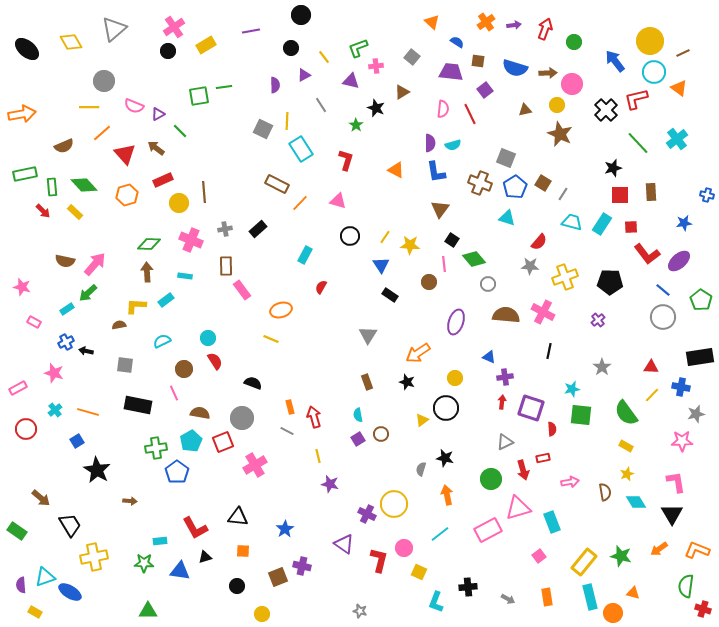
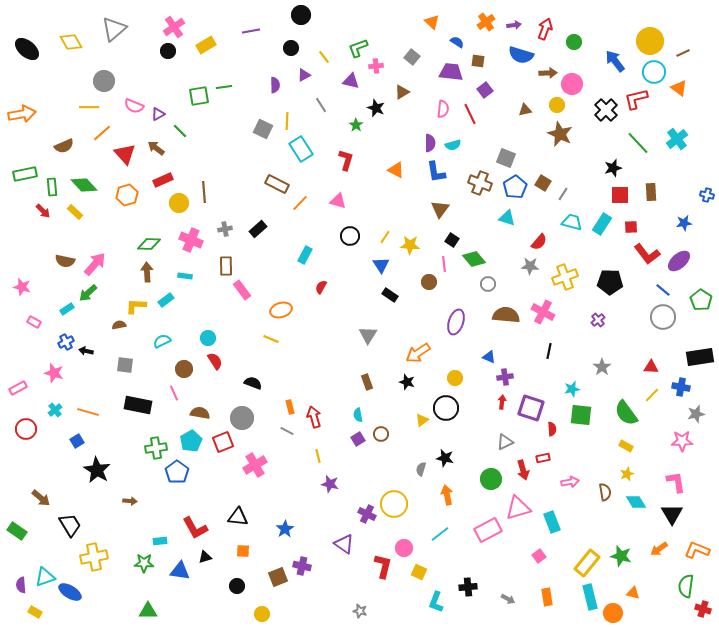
blue semicircle at (515, 68): moved 6 px right, 13 px up
red L-shape at (379, 560): moved 4 px right, 6 px down
yellow rectangle at (584, 562): moved 3 px right, 1 px down
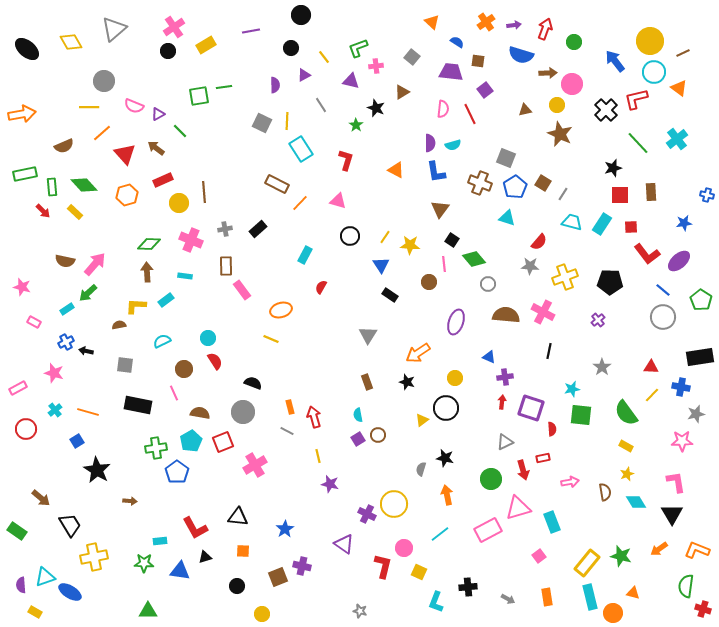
gray square at (263, 129): moved 1 px left, 6 px up
gray circle at (242, 418): moved 1 px right, 6 px up
brown circle at (381, 434): moved 3 px left, 1 px down
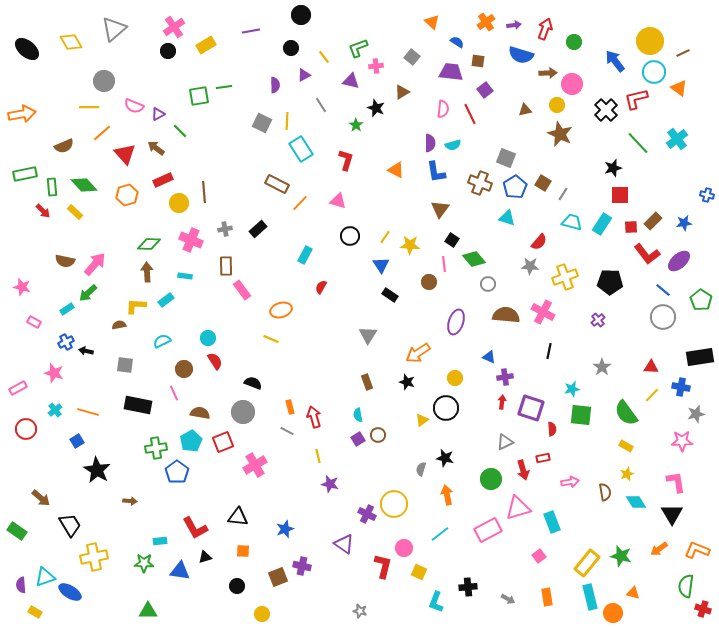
brown rectangle at (651, 192): moved 2 px right, 29 px down; rotated 48 degrees clockwise
blue star at (285, 529): rotated 12 degrees clockwise
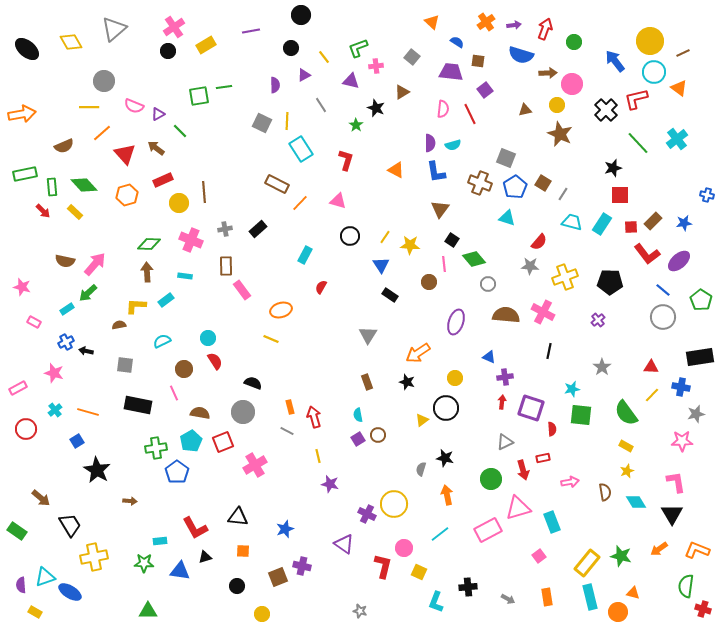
yellow star at (627, 474): moved 3 px up
orange circle at (613, 613): moved 5 px right, 1 px up
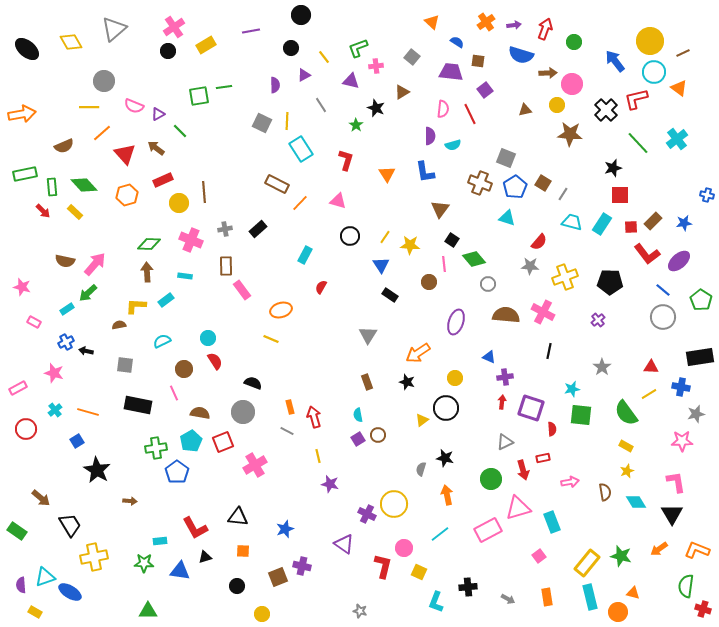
brown star at (560, 134): moved 10 px right; rotated 20 degrees counterclockwise
purple semicircle at (430, 143): moved 7 px up
orange triangle at (396, 170): moved 9 px left, 4 px down; rotated 30 degrees clockwise
blue L-shape at (436, 172): moved 11 px left
yellow line at (652, 395): moved 3 px left, 1 px up; rotated 14 degrees clockwise
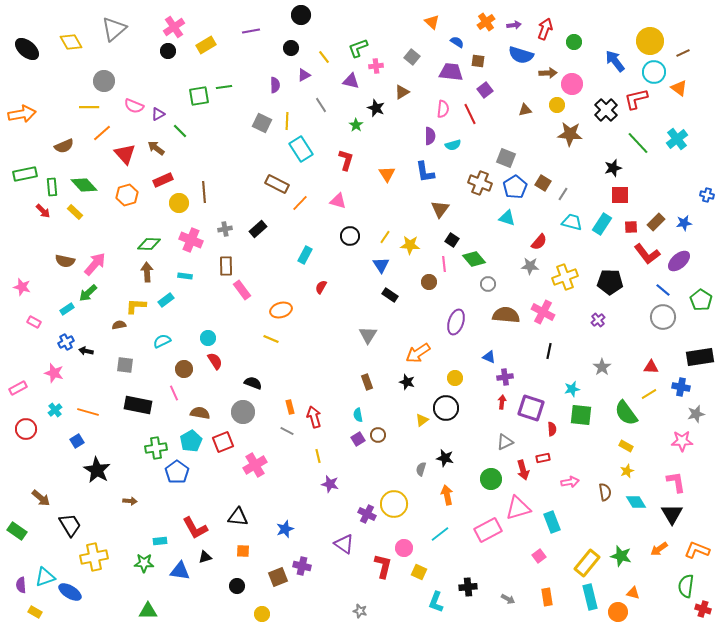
brown rectangle at (653, 221): moved 3 px right, 1 px down
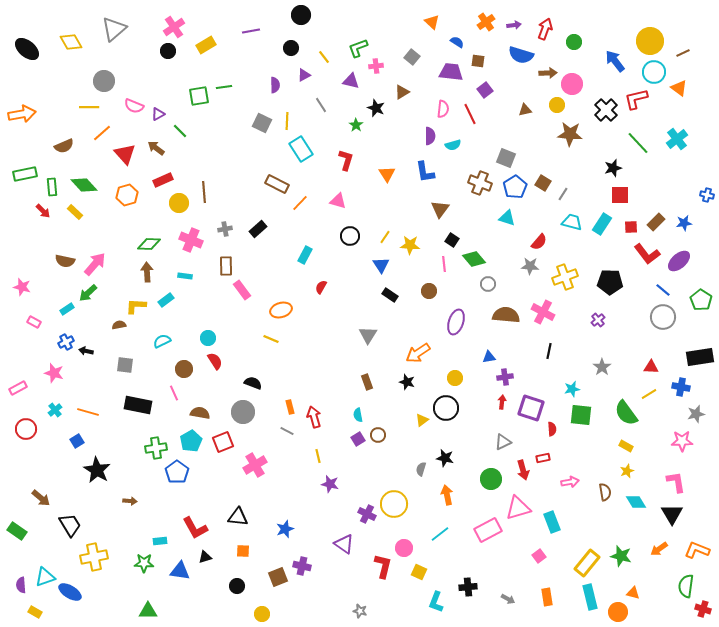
brown circle at (429, 282): moved 9 px down
blue triangle at (489, 357): rotated 32 degrees counterclockwise
gray triangle at (505, 442): moved 2 px left
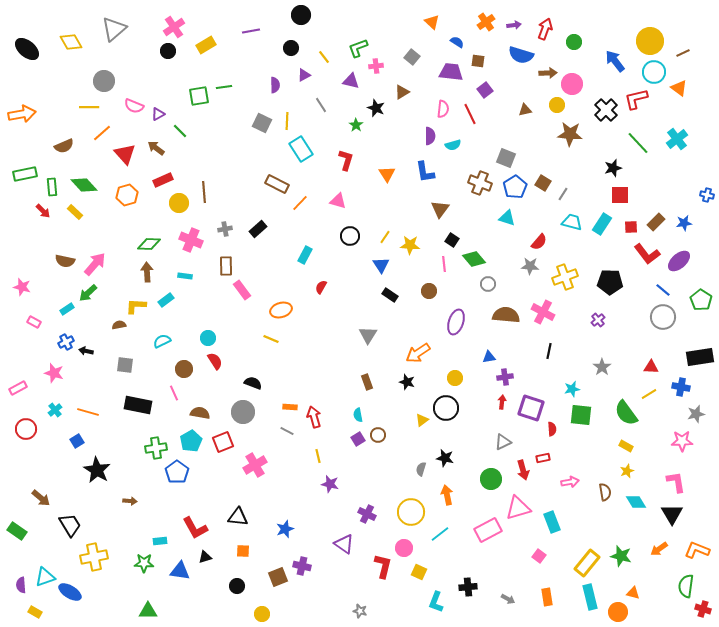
orange rectangle at (290, 407): rotated 72 degrees counterclockwise
yellow circle at (394, 504): moved 17 px right, 8 px down
pink square at (539, 556): rotated 16 degrees counterclockwise
